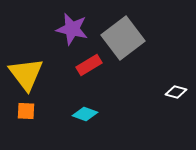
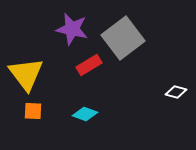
orange square: moved 7 px right
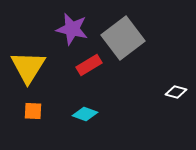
yellow triangle: moved 2 px right, 7 px up; rotated 9 degrees clockwise
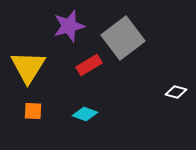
purple star: moved 3 px left, 3 px up; rotated 28 degrees counterclockwise
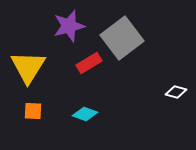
gray square: moved 1 px left
red rectangle: moved 2 px up
